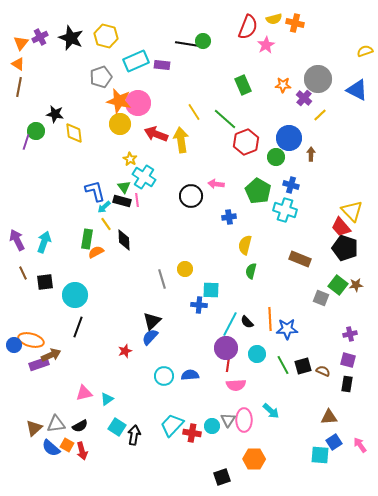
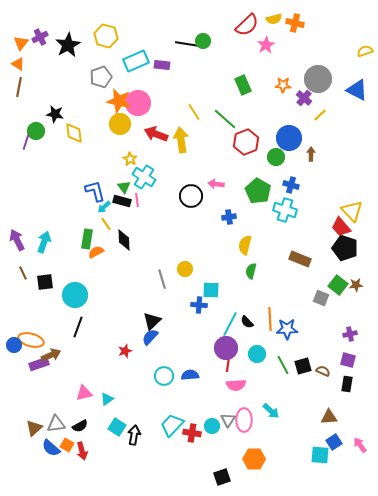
red semicircle at (248, 27): moved 1 px left, 2 px up; rotated 25 degrees clockwise
black star at (71, 38): moved 3 px left, 7 px down; rotated 20 degrees clockwise
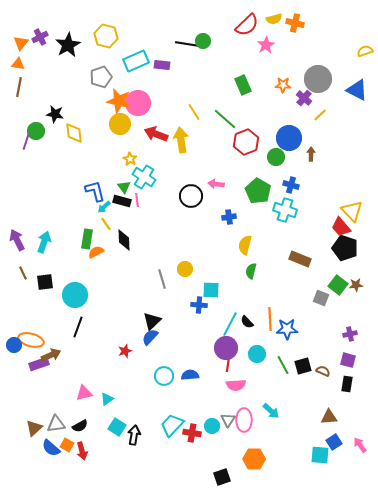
orange triangle at (18, 64): rotated 24 degrees counterclockwise
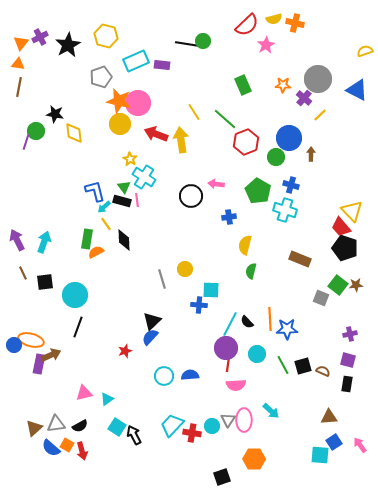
purple rectangle at (39, 364): rotated 60 degrees counterclockwise
black arrow at (134, 435): rotated 36 degrees counterclockwise
